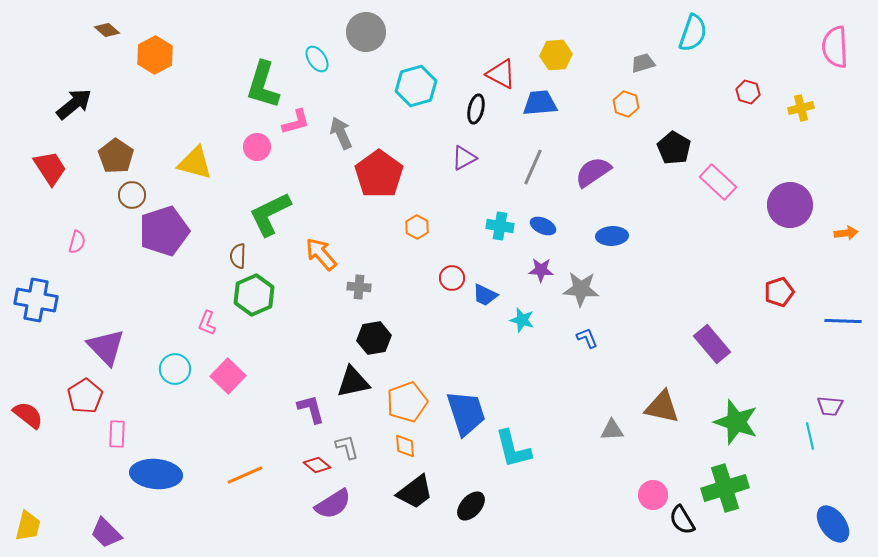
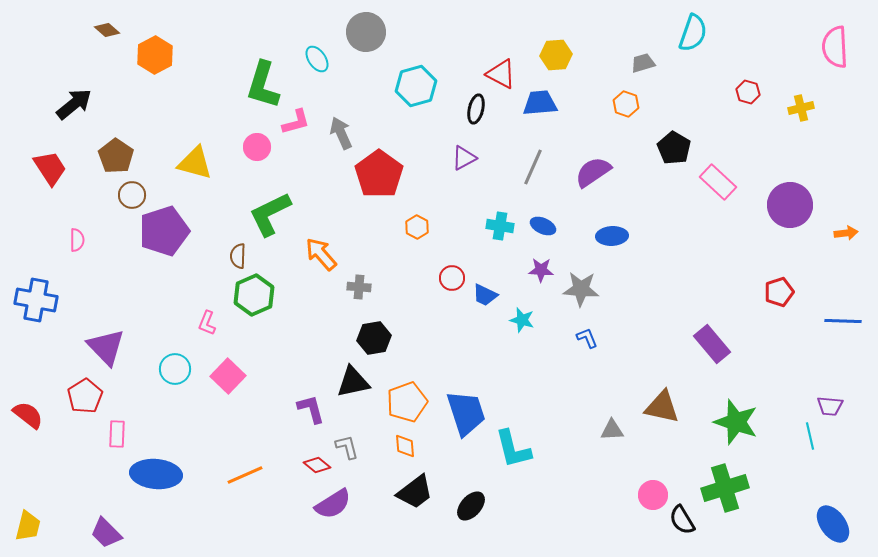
pink semicircle at (77, 242): moved 2 px up; rotated 15 degrees counterclockwise
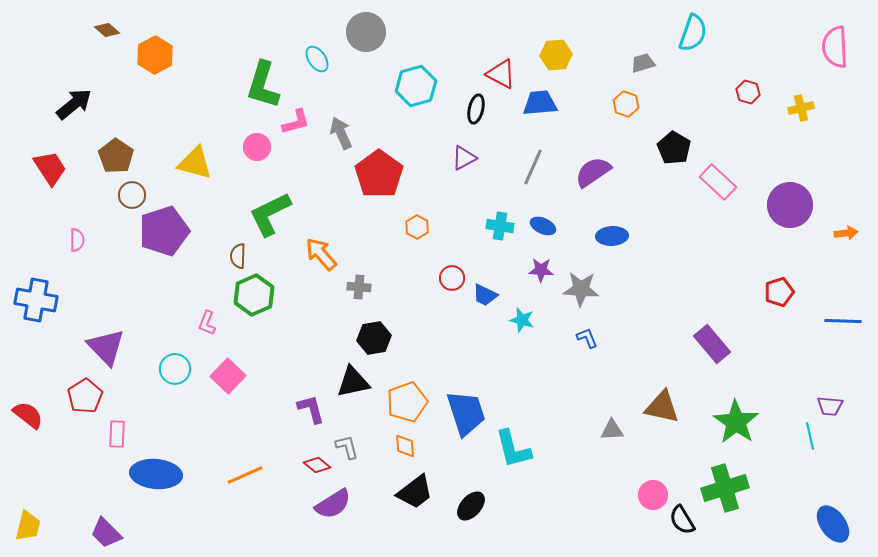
green star at (736, 422): rotated 15 degrees clockwise
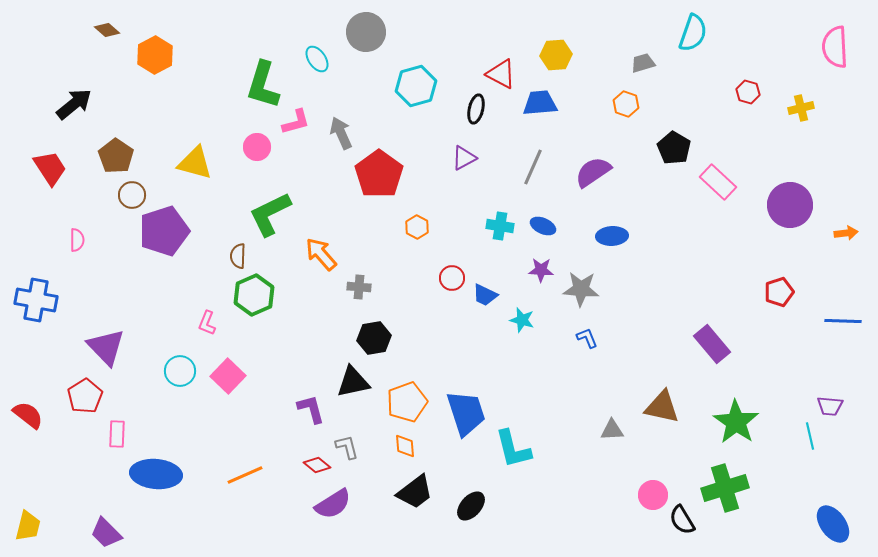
cyan circle at (175, 369): moved 5 px right, 2 px down
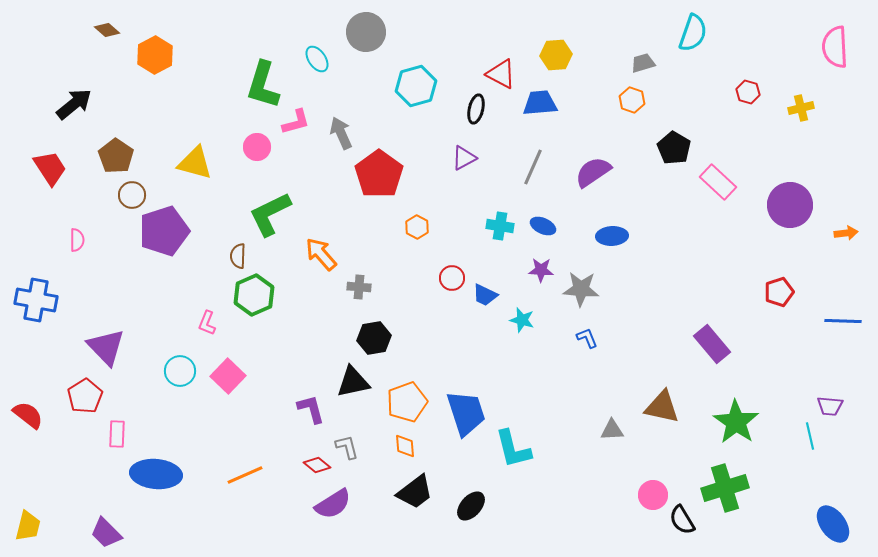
orange hexagon at (626, 104): moved 6 px right, 4 px up
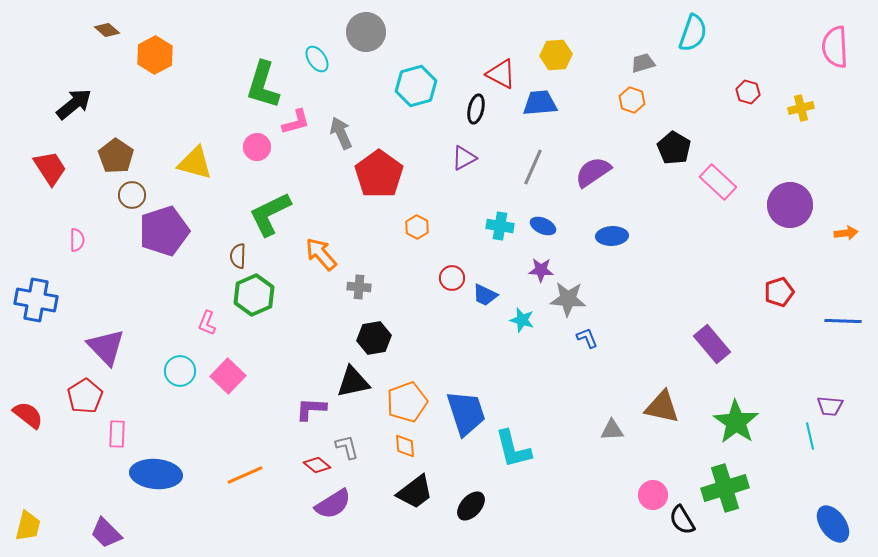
gray star at (581, 289): moved 13 px left, 10 px down
purple L-shape at (311, 409): rotated 72 degrees counterclockwise
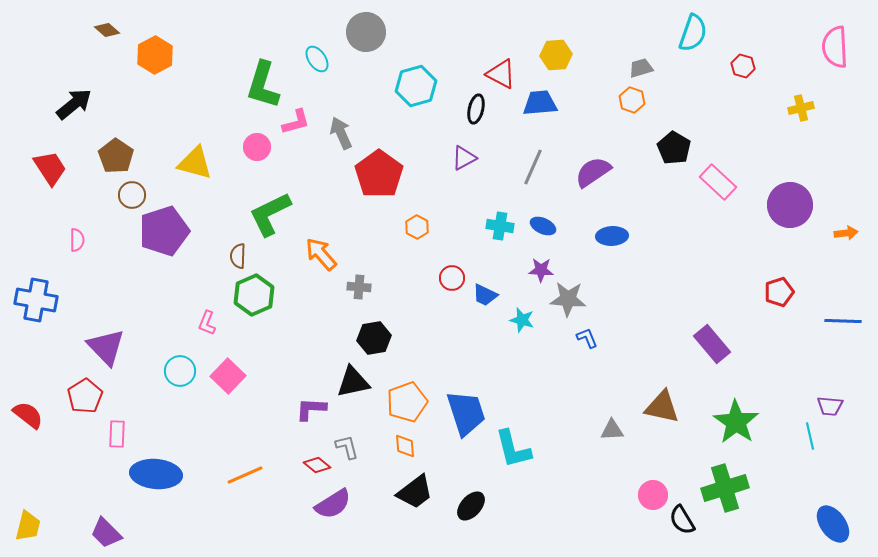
gray trapezoid at (643, 63): moved 2 px left, 5 px down
red hexagon at (748, 92): moved 5 px left, 26 px up
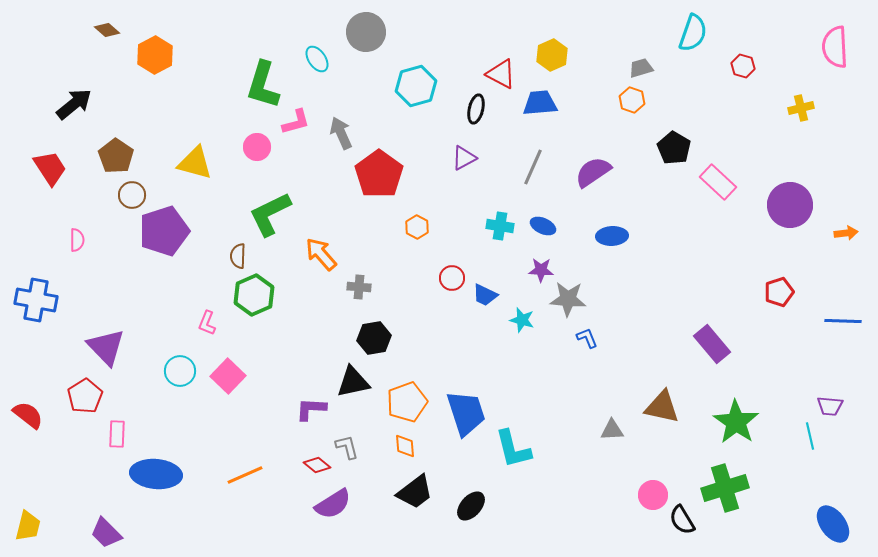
yellow hexagon at (556, 55): moved 4 px left; rotated 20 degrees counterclockwise
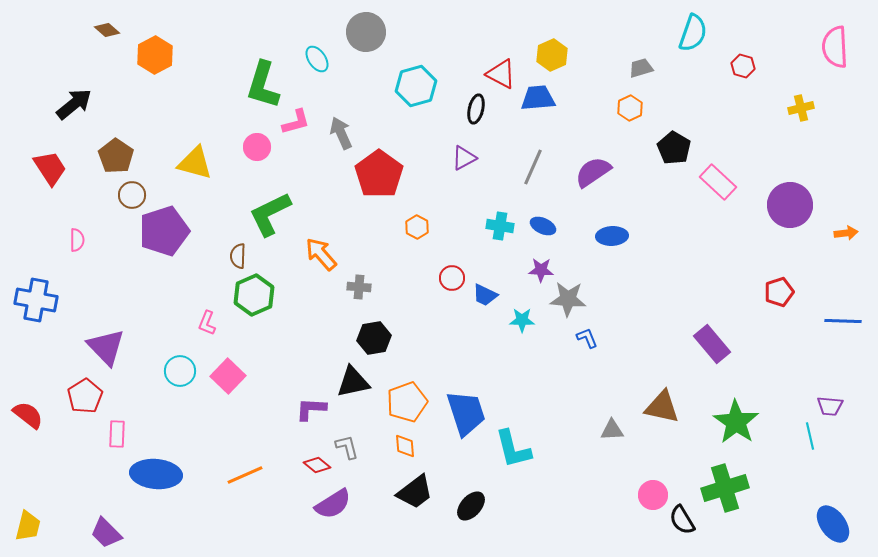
orange hexagon at (632, 100): moved 2 px left, 8 px down; rotated 15 degrees clockwise
blue trapezoid at (540, 103): moved 2 px left, 5 px up
cyan star at (522, 320): rotated 15 degrees counterclockwise
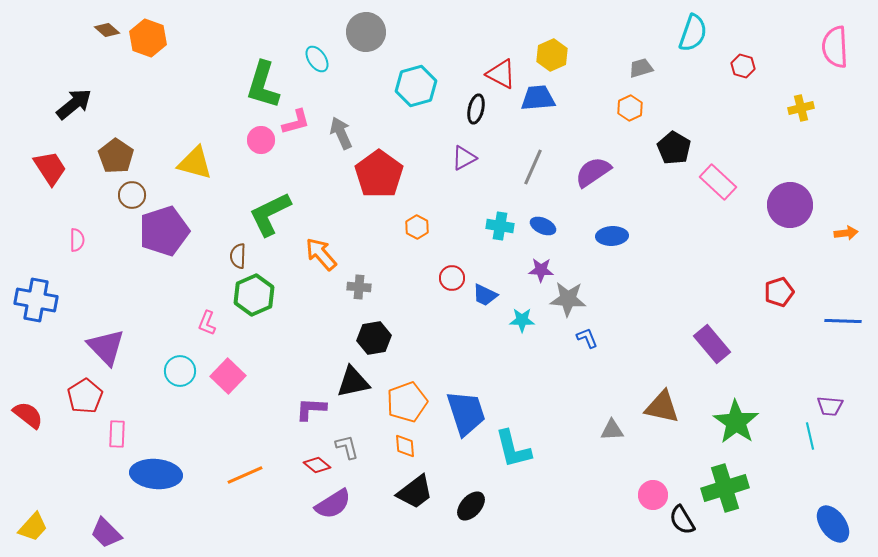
orange hexagon at (155, 55): moved 7 px left, 17 px up; rotated 12 degrees counterclockwise
pink circle at (257, 147): moved 4 px right, 7 px up
yellow trapezoid at (28, 526): moved 5 px right, 1 px down; rotated 28 degrees clockwise
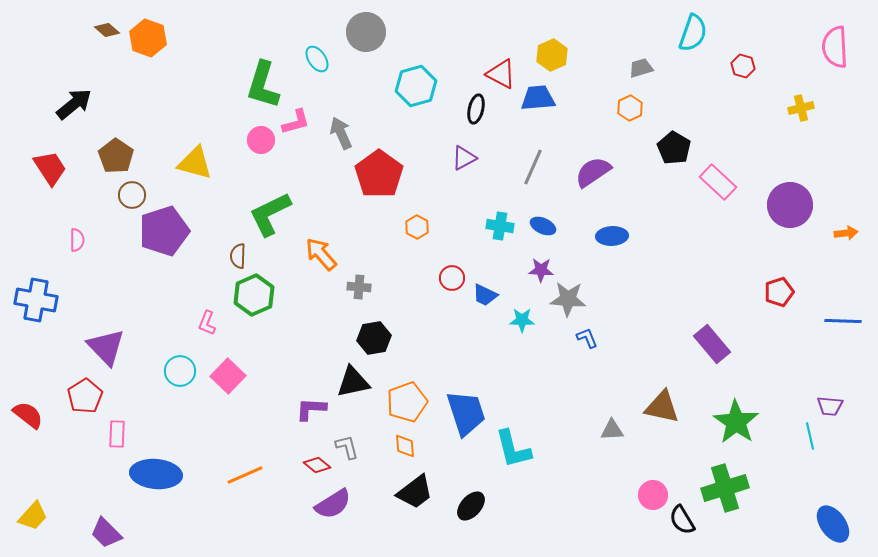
yellow trapezoid at (33, 527): moved 11 px up
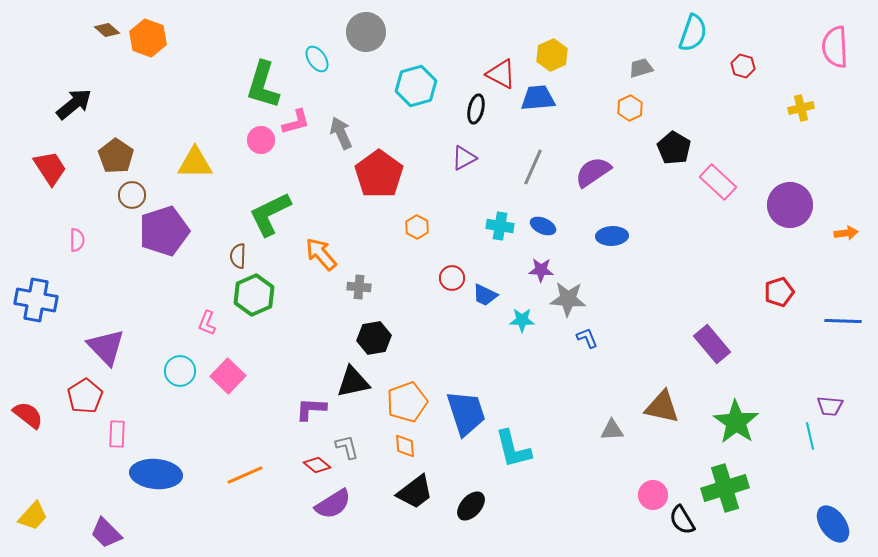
yellow triangle at (195, 163): rotated 15 degrees counterclockwise
